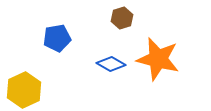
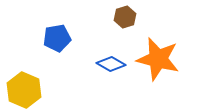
brown hexagon: moved 3 px right, 1 px up
yellow hexagon: rotated 12 degrees counterclockwise
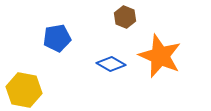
brown hexagon: rotated 20 degrees counterclockwise
orange star: moved 2 px right, 3 px up; rotated 9 degrees clockwise
yellow hexagon: rotated 12 degrees counterclockwise
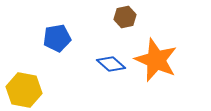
brown hexagon: rotated 25 degrees clockwise
orange star: moved 4 px left, 4 px down
blue diamond: rotated 12 degrees clockwise
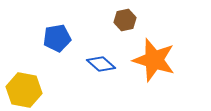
brown hexagon: moved 3 px down
orange star: moved 2 px left; rotated 6 degrees counterclockwise
blue diamond: moved 10 px left
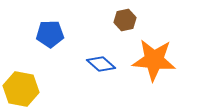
blue pentagon: moved 7 px left, 4 px up; rotated 8 degrees clockwise
orange star: rotated 12 degrees counterclockwise
yellow hexagon: moved 3 px left, 1 px up
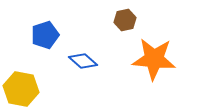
blue pentagon: moved 5 px left, 1 px down; rotated 16 degrees counterclockwise
orange star: moved 1 px up
blue diamond: moved 18 px left, 3 px up
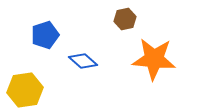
brown hexagon: moved 1 px up
yellow hexagon: moved 4 px right, 1 px down; rotated 20 degrees counterclockwise
